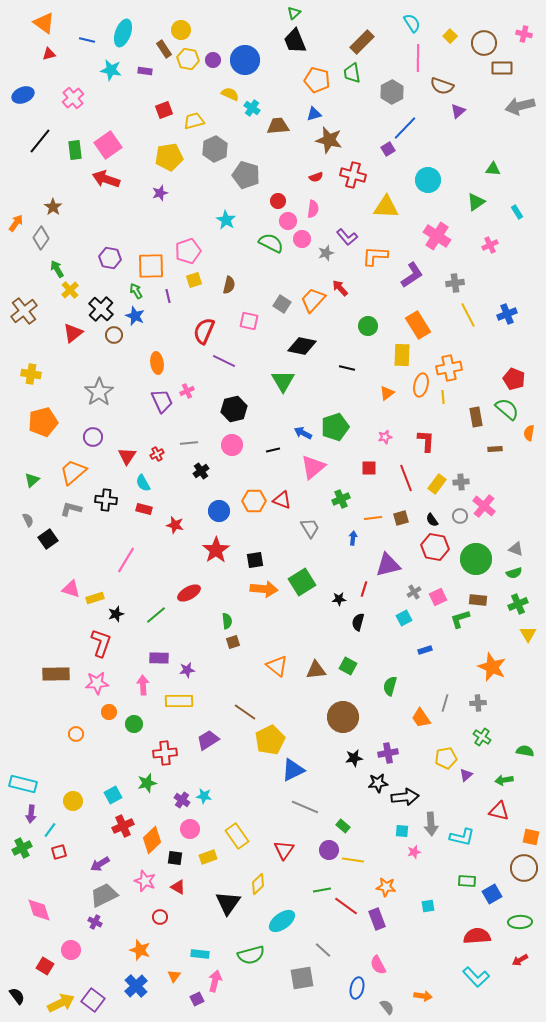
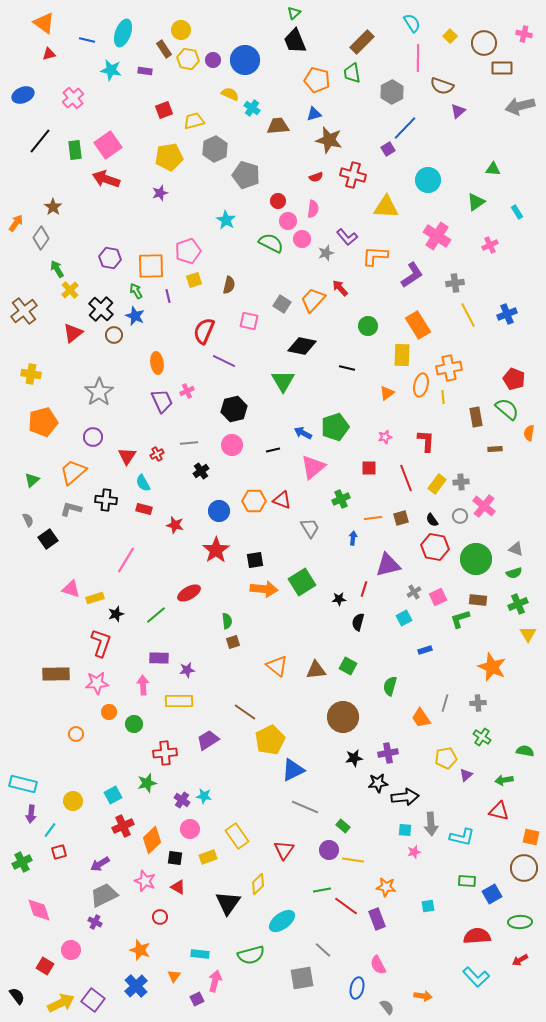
cyan square at (402, 831): moved 3 px right, 1 px up
green cross at (22, 848): moved 14 px down
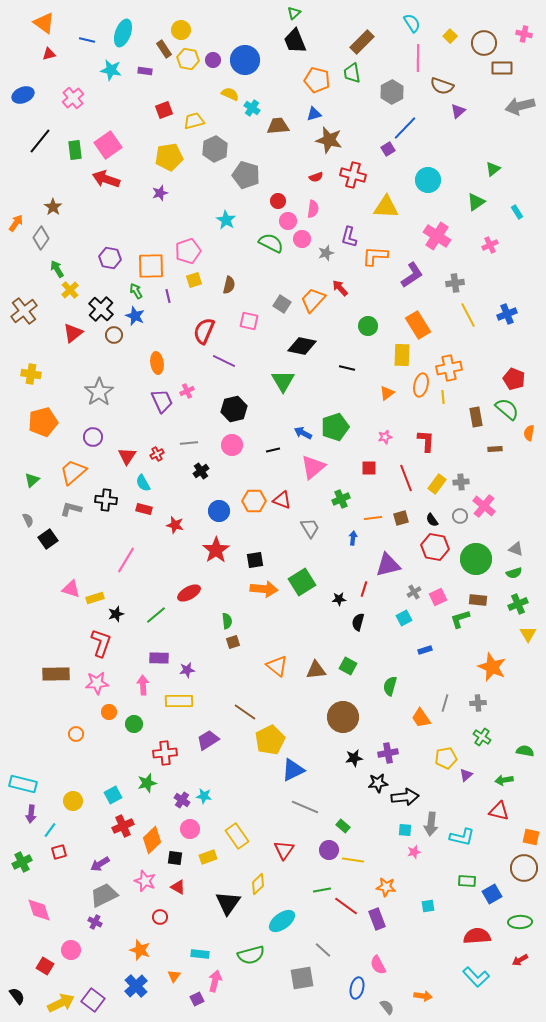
green triangle at (493, 169): rotated 42 degrees counterclockwise
purple L-shape at (347, 237): moved 2 px right; rotated 55 degrees clockwise
gray arrow at (431, 824): rotated 10 degrees clockwise
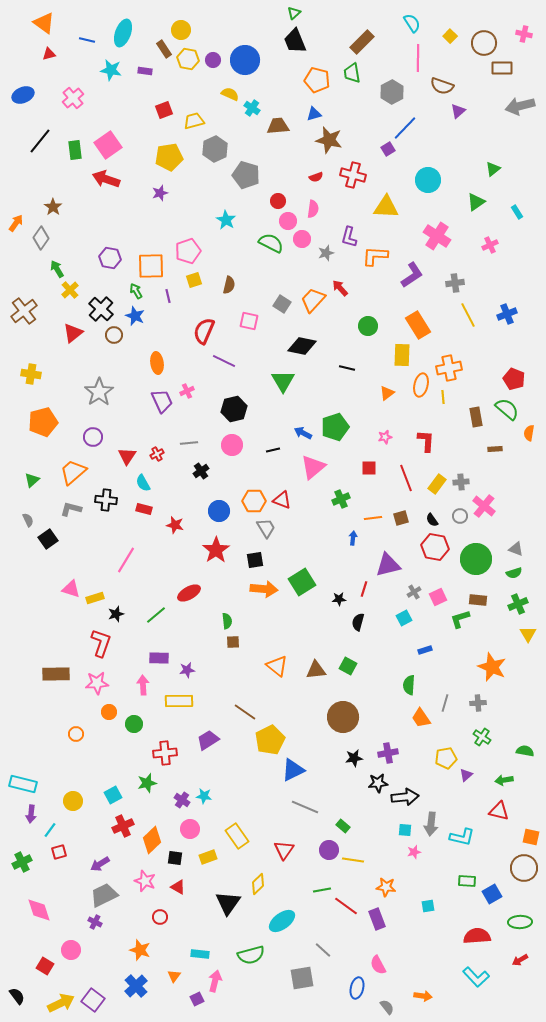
gray trapezoid at (310, 528): moved 44 px left
brown square at (233, 642): rotated 16 degrees clockwise
green semicircle at (390, 686): moved 19 px right, 1 px up; rotated 12 degrees counterclockwise
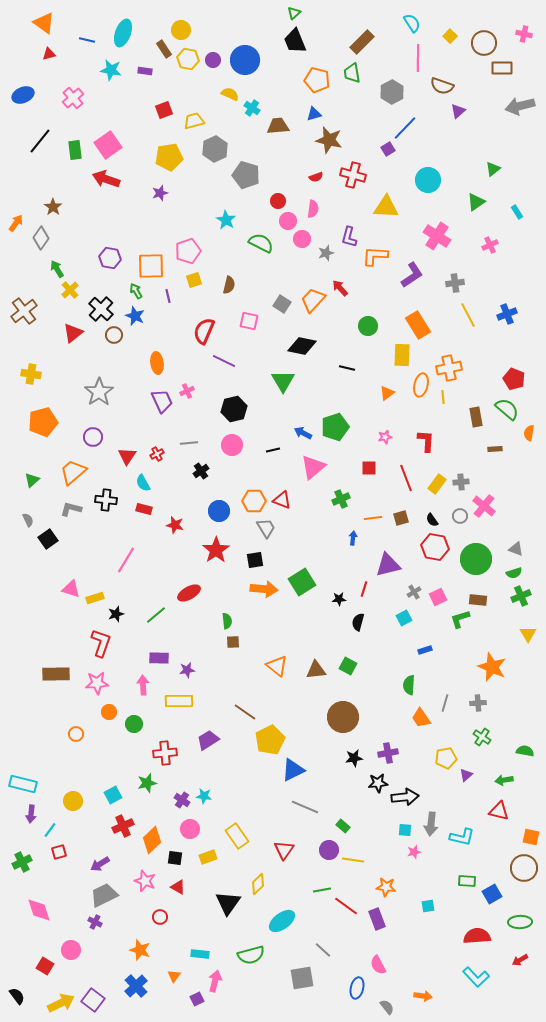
green semicircle at (271, 243): moved 10 px left
green cross at (518, 604): moved 3 px right, 8 px up
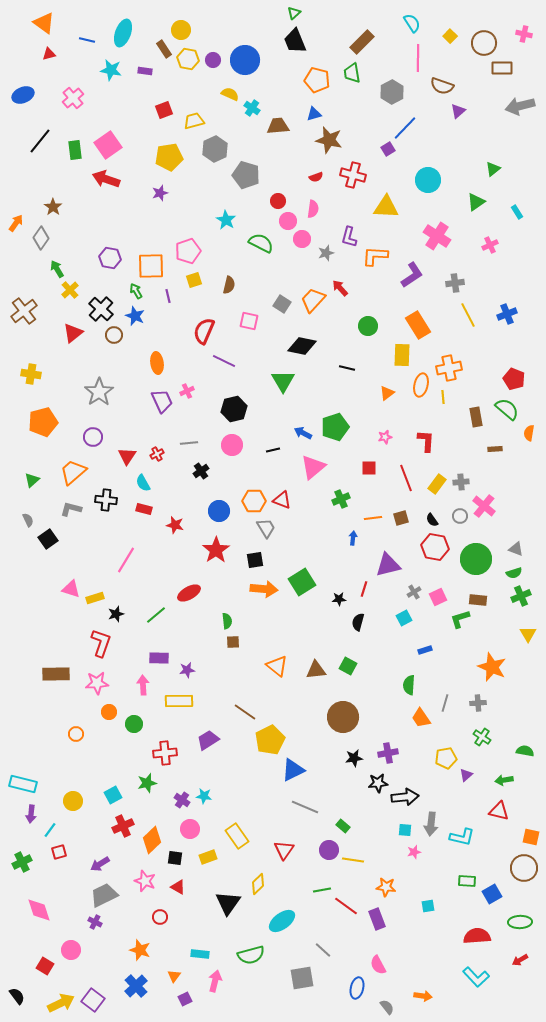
purple square at (197, 999): moved 12 px left
